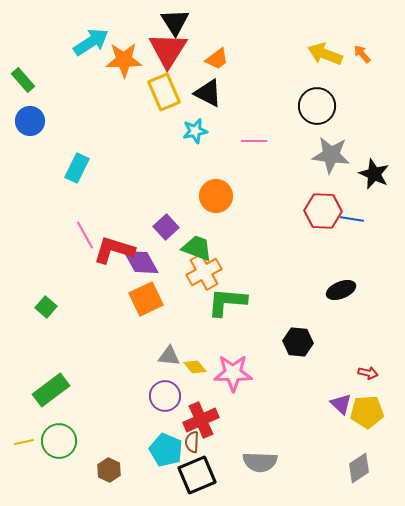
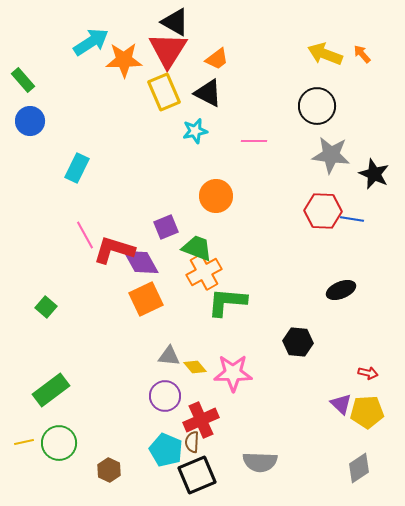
black triangle at (175, 22): rotated 28 degrees counterclockwise
purple square at (166, 227): rotated 20 degrees clockwise
green circle at (59, 441): moved 2 px down
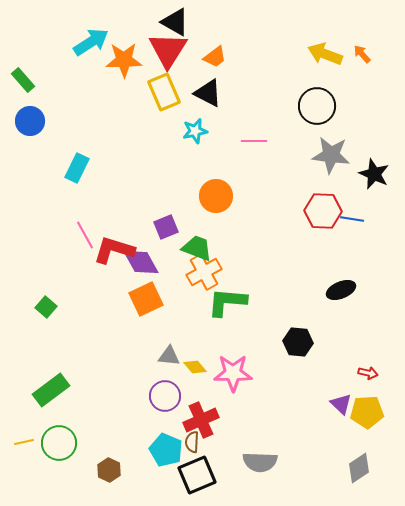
orange trapezoid at (217, 59): moved 2 px left, 2 px up
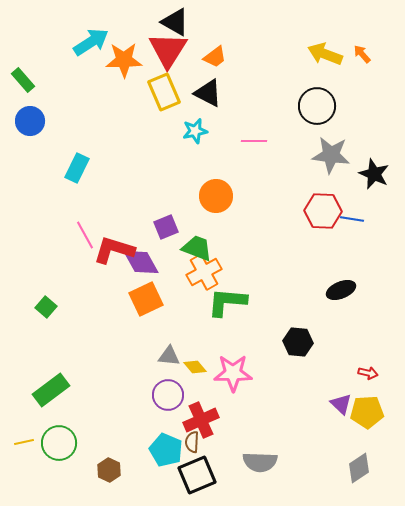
purple circle at (165, 396): moved 3 px right, 1 px up
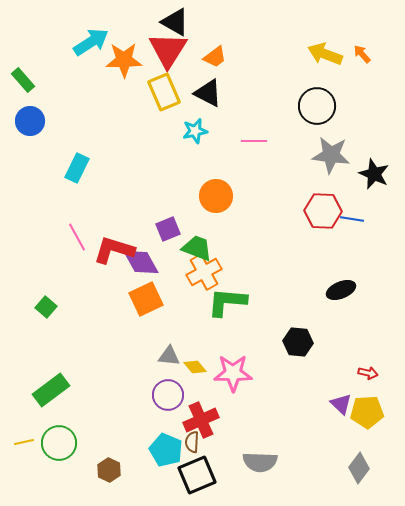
purple square at (166, 227): moved 2 px right, 2 px down
pink line at (85, 235): moved 8 px left, 2 px down
gray diamond at (359, 468): rotated 20 degrees counterclockwise
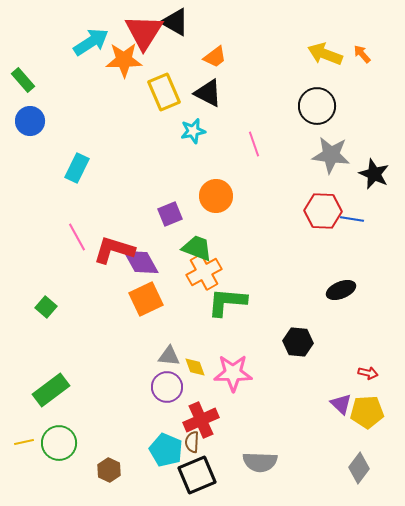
red triangle at (168, 50): moved 24 px left, 18 px up
cyan star at (195, 131): moved 2 px left
pink line at (254, 141): moved 3 px down; rotated 70 degrees clockwise
purple square at (168, 229): moved 2 px right, 15 px up
yellow diamond at (195, 367): rotated 20 degrees clockwise
purple circle at (168, 395): moved 1 px left, 8 px up
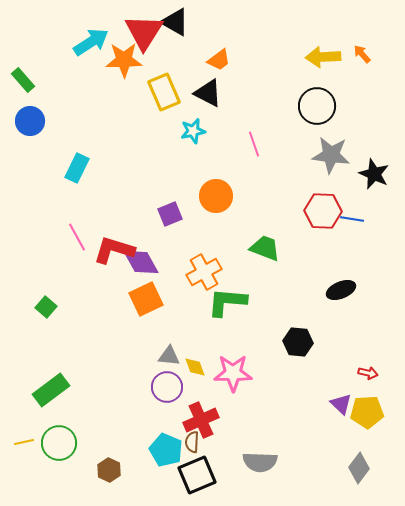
yellow arrow at (325, 54): moved 2 px left, 3 px down; rotated 24 degrees counterclockwise
orange trapezoid at (215, 57): moved 4 px right, 3 px down
green trapezoid at (197, 248): moved 68 px right
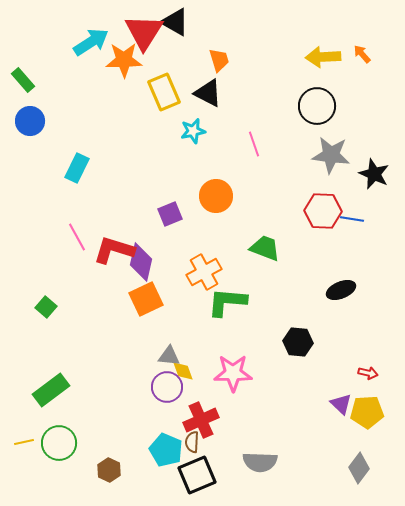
orange trapezoid at (219, 60): rotated 70 degrees counterclockwise
purple diamond at (141, 262): rotated 42 degrees clockwise
yellow diamond at (195, 367): moved 12 px left, 4 px down
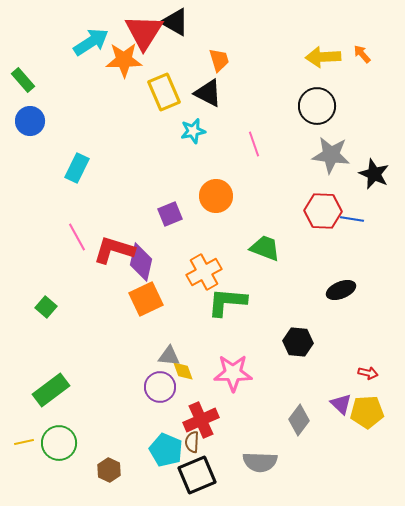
purple circle at (167, 387): moved 7 px left
gray diamond at (359, 468): moved 60 px left, 48 px up
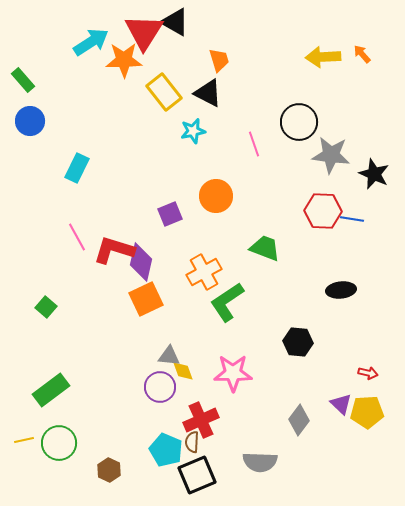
yellow rectangle at (164, 92): rotated 15 degrees counterclockwise
black circle at (317, 106): moved 18 px left, 16 px down
black ellipse at (341, 290): rotated 16 degrees clockwise
green L-shape at (227, 302): rotated 39 degrees counterclockwise
yellow line at (24, 442): moved 2 px up
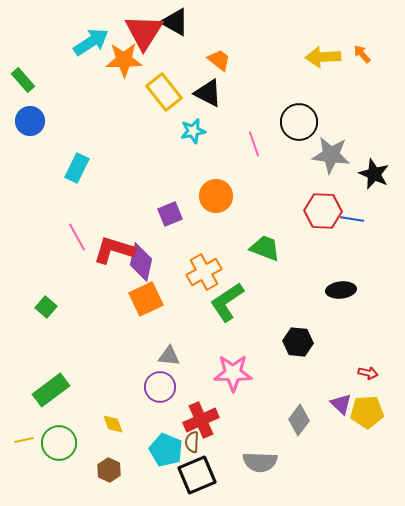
orange trapezoid at (219, 60): rotated 35 degrees counterclockwise
yellow diamond at (183, 371): moved 70 px left, 53 px down
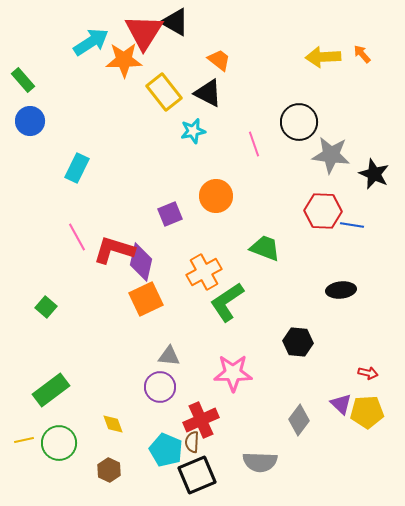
blue line at (352, 219): moved 6 px down
